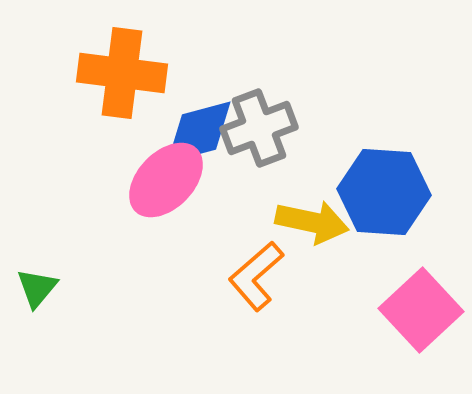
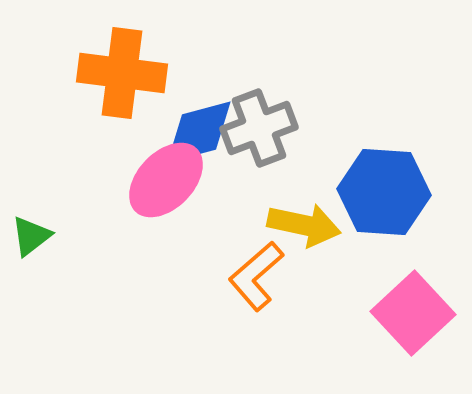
yellow arrow: moved 8 px left, 3 px down
green triangle: moved 6 px left, 52 px up; rotated 12 degrees clockwise
pink square: moved 8 px left, 3 px down
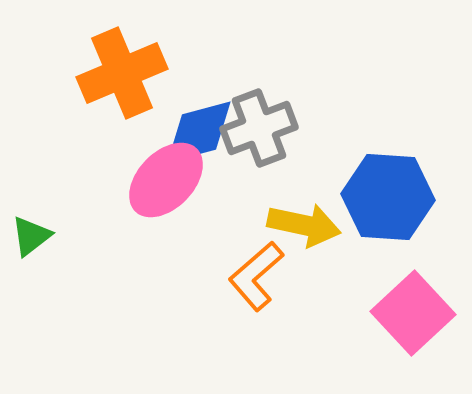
orange cross: rotated 30 degrees counterclockwise
blue hexagon: moved 4 px right, 5 px down
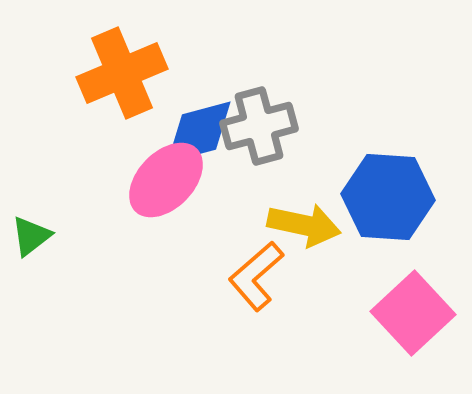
gray cross: moved 2 px up; rotated 6 degrees clockwise
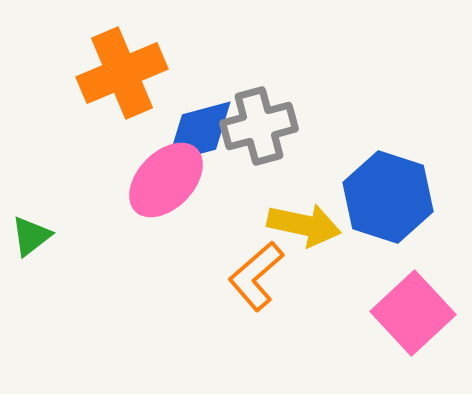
blue hexagon: rotated 14 degrees clockwise
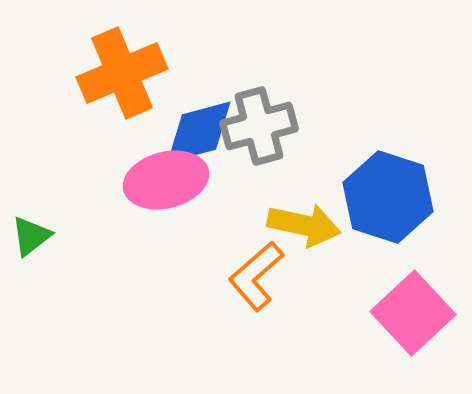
pink ellipse: rotated 32 degrees clockwise
